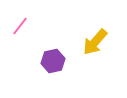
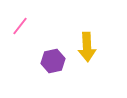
yellow arrow: moved 8 px left, 5 px down; rotated 44 degrees counterclockwise
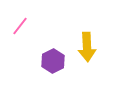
purple hexagon: rotated 15 degrees counterclockwise
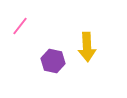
purple hexagon: rotated 20 degrees counterclockwise
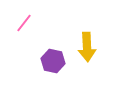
pink line: moved 4 px right, 3 px up
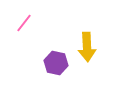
purple hexagon: moved 3 px right, 2 px down
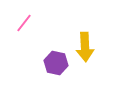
yellow arrow: moved 2 px left
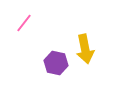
yellow arrow: moved 2 px down; rotated 8 degrees counterclockwise
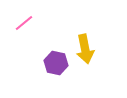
pink line: rotated 12 degrees clockwise
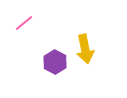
purple hexagon: moved 1 px left, 1 px up; rotated 15 degrees clockwise
